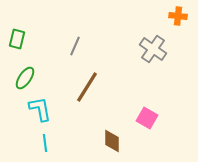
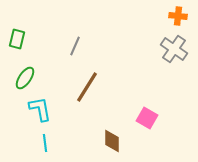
gray cross: moved 21 px right
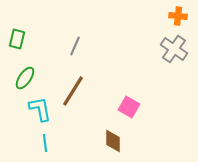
brown line: moved 14 px left, 4 px down
pink square: moved 18 px left, 11 px up
brown diamond: moved 1 px right
